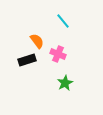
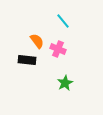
pink cross: moved 5 px up
black rectangle: rotated 24 degrees clockwise
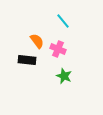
green star: moved 1 px left, 7 px up; rotated 21 degrees counterclockwise
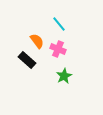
cyan line: moved 4 px left, 3 px down
black rectangle: rotated 36 degrees clockwise
green star: rotated 21 degrees clockwise
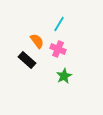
cyan line: rotated 70 degrees clockwise
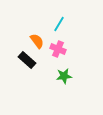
green star: rotated 21 degrees clockwise
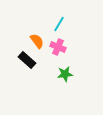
pink cross: moved 2 px up
green star: moved 1 px right, 2 px up
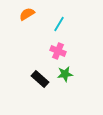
orange semicircle: moved 10 px left, 27 px up; rotated 84 degrees counterclockwise
pink cross: moved 4 px down
black rectangle: moved 13 px right, 19 px down
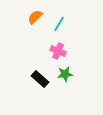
orange semicircle: moved 8 px right, 3 px down; rotated 14 degrees counterclockwise
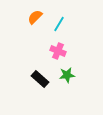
green star: moved 2 px right, 1 px down
